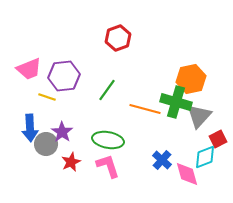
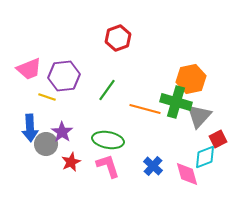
blue cross: moved 9 px left, 6 px down
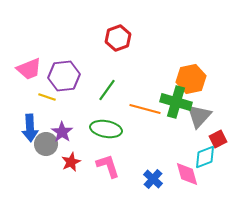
green ellipse: moved 2 px left, 11 px up
blue cross: moved 13 px down
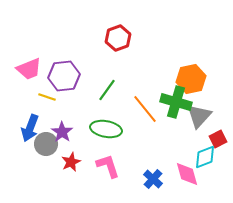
orange line: rotated 36 degrees clockwise
blue arrow: rotated 24 degrees clockwise
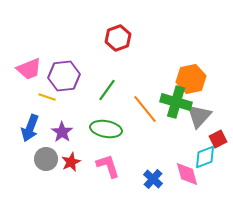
gray circle: moved 15 px down
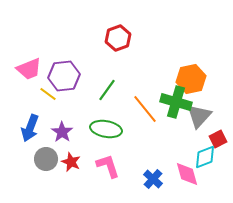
yellow line: moved 1 px right, 3 px up; rotated 18 degrees clockwise
red star: rotated 24 degrees counterclockwise
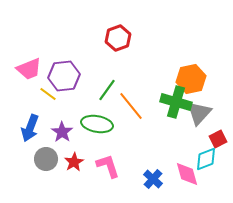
orange line: moved 14 px left, 3 px up
gray triangle: moved 3 px up
green ellipse: moved 9 px left, 5 px up
cyan diamond: moved 1 px right, 2 px down
red star: moved 3 px right; rotated 18 degrees clockwise
